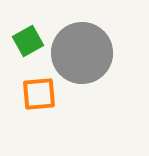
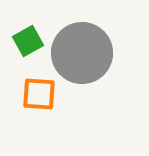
orange square: rotated 9 degrees clockwise
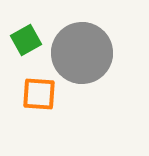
green square: moved 2 px left, 1 px up
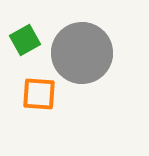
green square: moved 1 px left
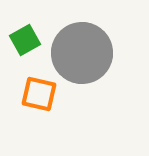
orange square: rotated 9 degrees clockwise
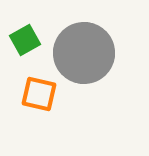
gray circle: moved 2 px right
